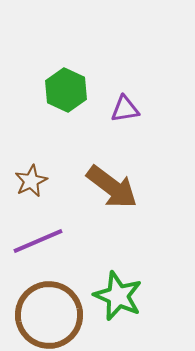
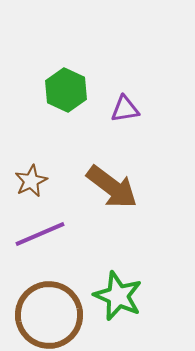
purple line: moved 2 px right, 7 px up
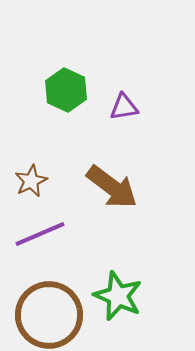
purple triangle: moved 1 px left, 2 px up
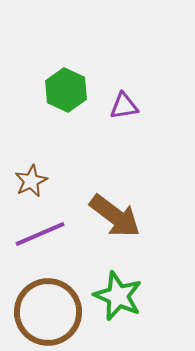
purple triangle: moved 1 px up
brown arrow: moved 3 px right, 29 px down
brown circle: moved 1 px left, 3 px up
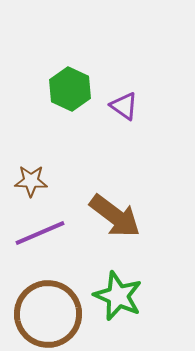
green hexagon: moved 4 px right, 1 px up
purple triangle: rotated 44 degrees clockwise
brown star: rotated 28 degrees clockwise
purple line: moved 1 px up
brown circle: moved 2 px down
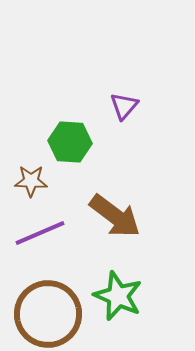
green hexagon: moved 53 px down; rotated 21 degrees counterclockwise
purple triangle: rotated 36 degrees clockwise
